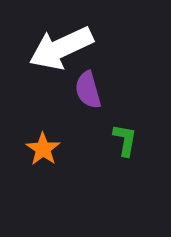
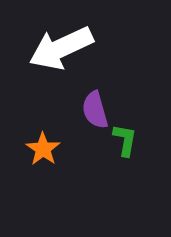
purple semicircle: moved 7 px right, 20 px down
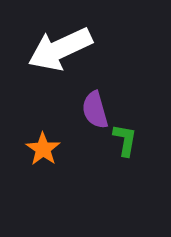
white arrow: moved 1 px left, 1 px down
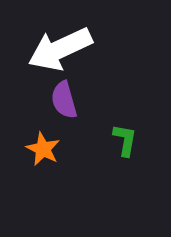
purple semicircle: moved 31 px left, 10 px up
orange star: rotated 8 degrees counterclockwise
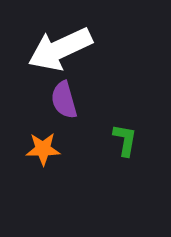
orange star: rotated 28 degrees counterclockwise
